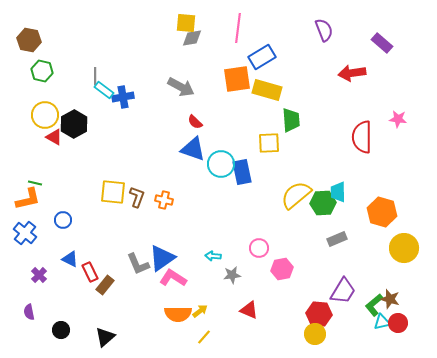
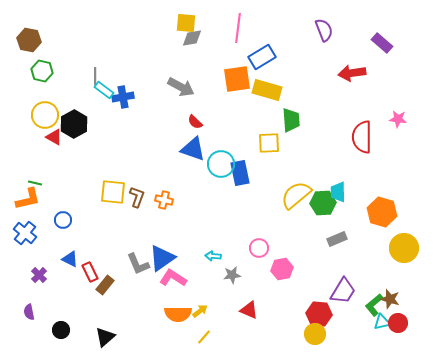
blue rectangle at (242, 172): moved 2 px left, 1 px down
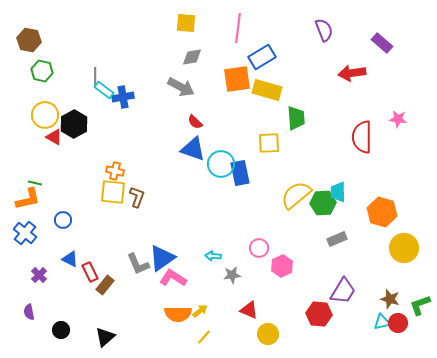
gray diamond at (192, 38): moved 19 px down
green trapezoid at (291, 120): moved 5 px right, 2 px up
orange cross at (164, 200): moved 49 px left, 29 px up
pink hexagon at (282, 269): moved 3 px up; rotated 15 degrees counterclockwise
green L-shape at (374, 305): moved 46 px right; rotated 20 degrees clockwise
yellow circle at (315, 334): moved 47 px left
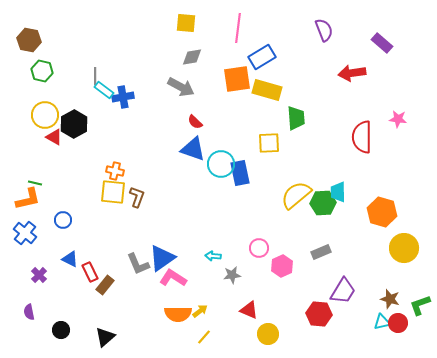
gray rectangle at (337, 239): moved 16 px left, 13 px down
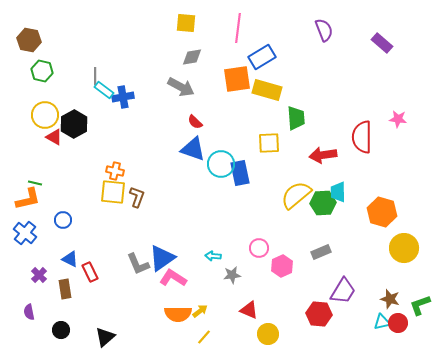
red arrow at (352, 73): moved 29 px left, 82 px down
brown rectangle at (105, 285): moved 40 px left, 4 px down; rotated 48 degrees counterclockwise
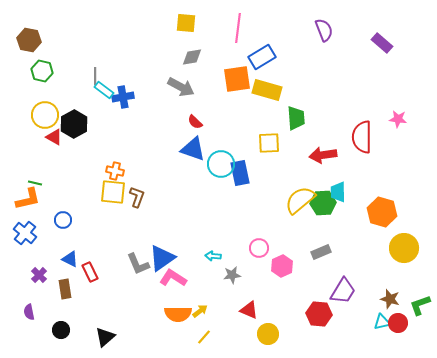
yellow semicircle at (296, 195): moved 4 px right, 5 px down
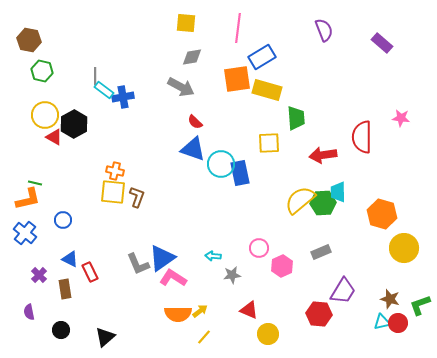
pink star at (398, 119): moved 3 px right, 1 px up
orange hexagon at (382, 212): moved 2 px down
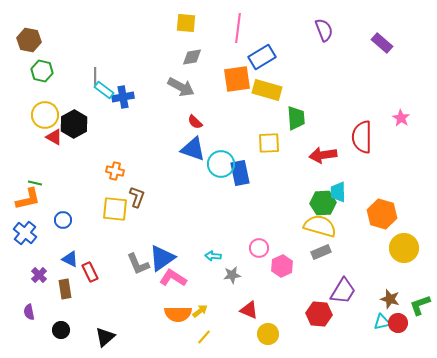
pink star at (401, 118): rotated 24 degrees clockwise
yellow square at (113, 192): moved 2 px right, 17 px down
yellow semicircle at (300, 200): moved 20 px right, 26 px down; rotated 56 degrees clockwise
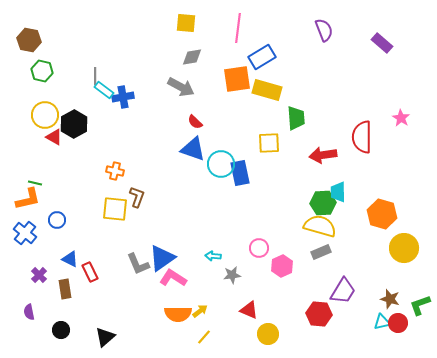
blue circle at (63, 220): moved 6 px left
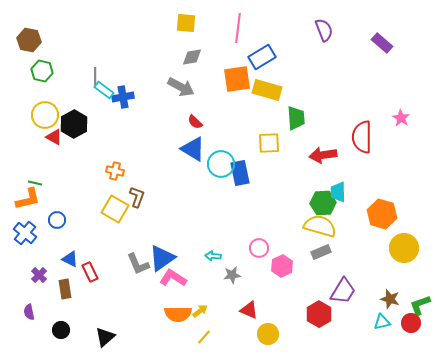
blue triangle at (193, 149): rotated 12 degrees clockwise
yellow square at (115, 209): rotated 24 degrees clockwise
red hexagon at (319, 314): rotated 25 degrees clockwise
red circle at (398, 323): moved 13 px right
